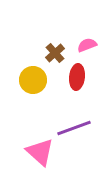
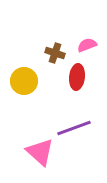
brown cross: rotated 30 degrees counterclockwise
yellow circle: moved 9 px left, 1 px down
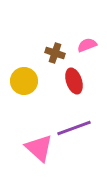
red ellipse: moved 3 px left, 4 px down; rotated 25 degrees counterclockwise
pink triangle: moved 1 px left, 4 px up
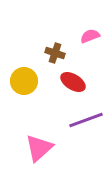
pink semicircle: moved 3 px right, 9 px up
red ellipse: moved 1 px left, 1 px down; rotated 40 degrees counterclockwise
purple line: moved 12 px right, 8 px up
pink triangle: rotated 36 degrees clockwise
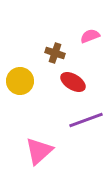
yellow circle: moved 4 px left
pink triangle: moved 3 px down
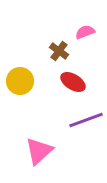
pink semicircle: moved 5 px left, 4 px up
brown cross: moved 4 px right, 2 px up; rotated 18 degrees clockwise
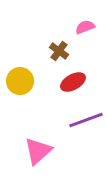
pink semicircle: moved 5 px up
red ellipse: rotated 60 degrees counterclockwise
pink triangle: moved 1 px left
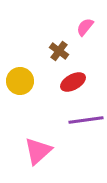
pink semicircle: rotated 30 degrees counterclockwise
purple line: rotated 12 degrees clockwise
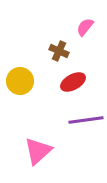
brown cross: rotated 12 degrees counterclockwise
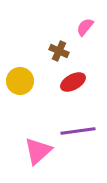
purple line: moved 8 px left, 11 px down
